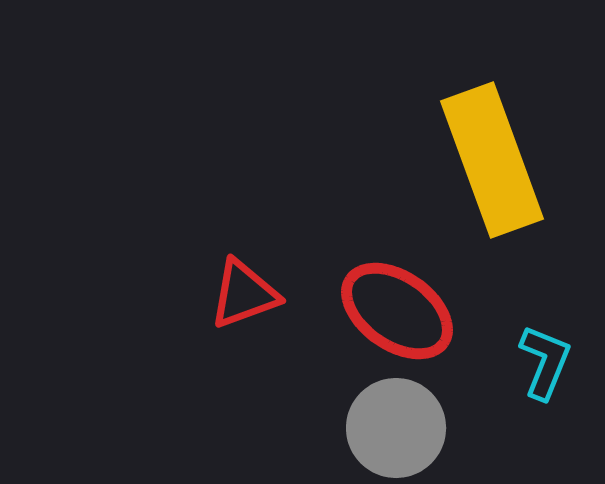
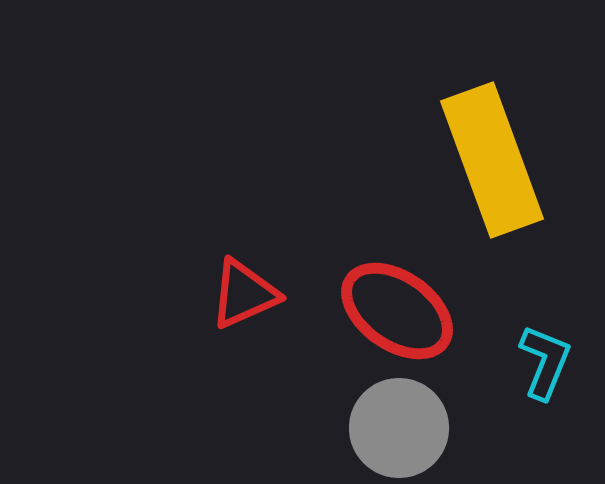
red triangle: rotated 4 degrees counterclockwise
gray circle: moved 3 px right
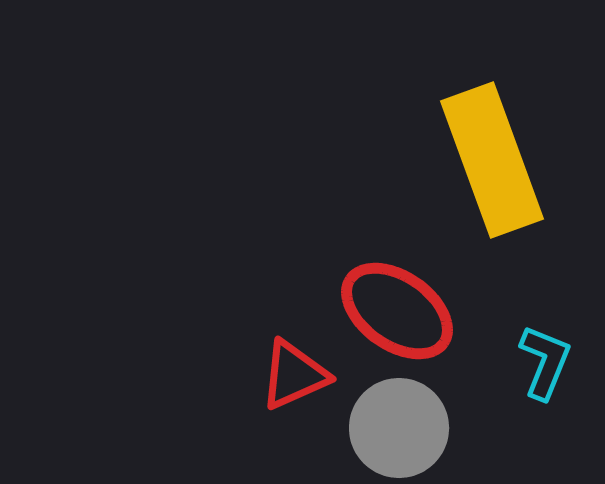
red triangle: moved 50 px right, 81 px down
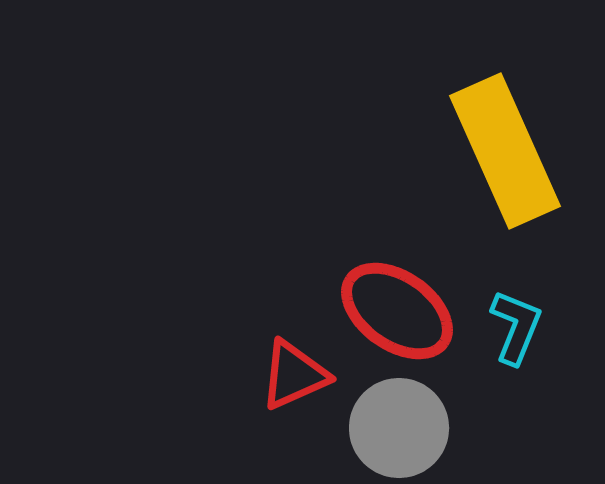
yellow rectangle: moved 13 px right, 9 px up; rotated 4 degrees counterclockwise
cyan L-shape: moved 29 px left, 35 px up
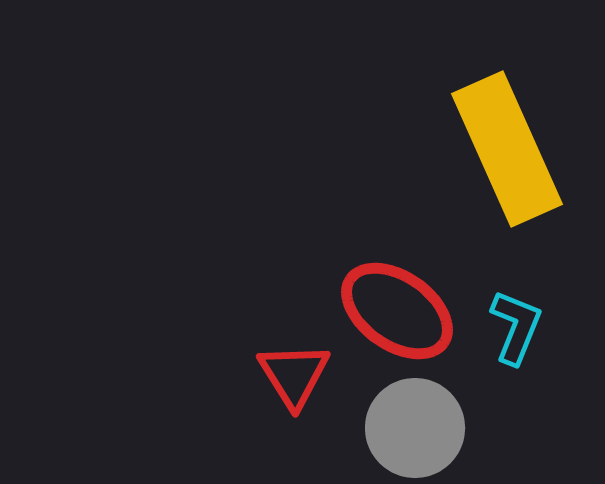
yellow rectangle: moved 2 px right, 2 px up
red triangle: rotated 38 degrees counterclockwise
gray circle: moved 16 px right
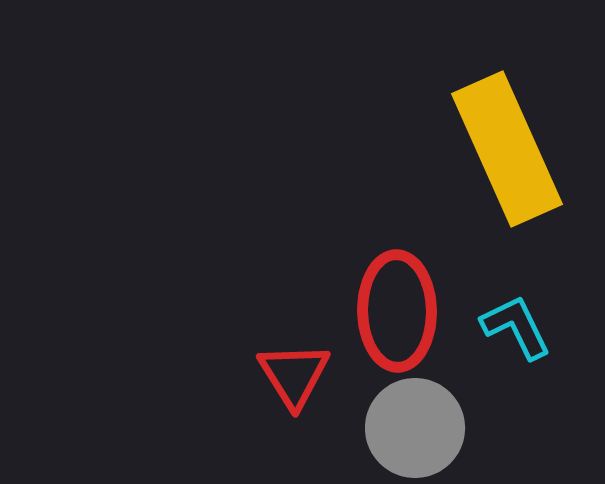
red ellipse: rotated 54 degrees clockwise
cyan L-shape: rotated 48 degrees counterclockwise
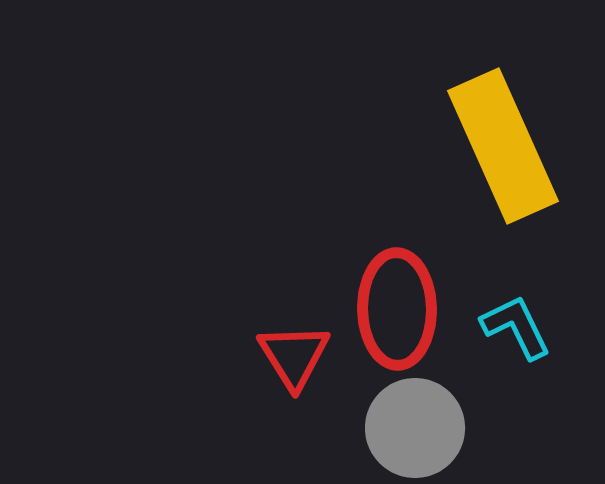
yellow rectangle: moved 4 px left, 3 px up
red ellipse: moved 2 px up
red triangle: moved 19 px up
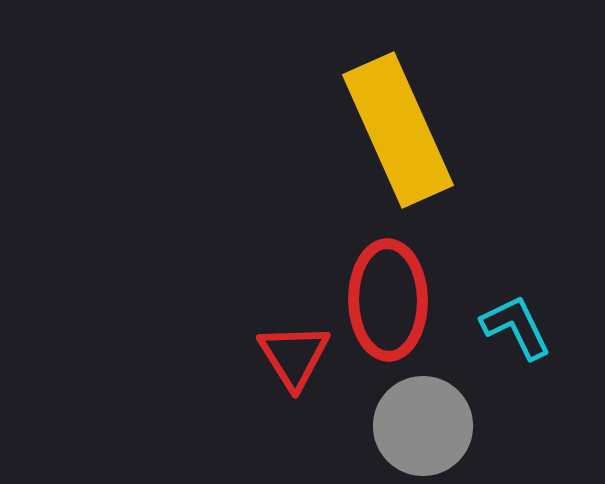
yellow rectangle: moved 105 px left, 16 px up
red ellipse: moved 9 px left, 9 px up
gray circle: moved 8 px right, 2 px up
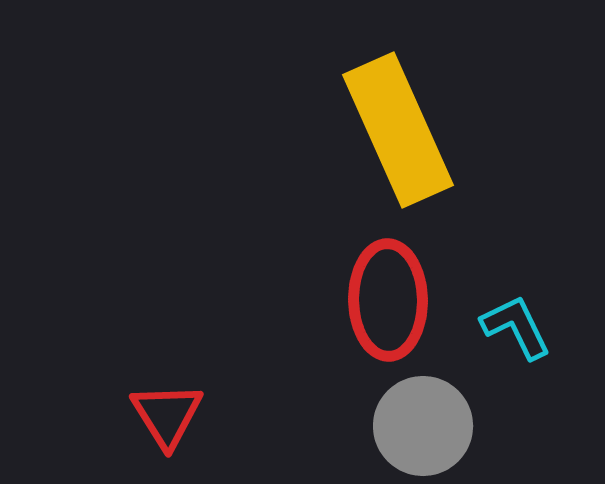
red triangle: moved 127 px left, 59 px down
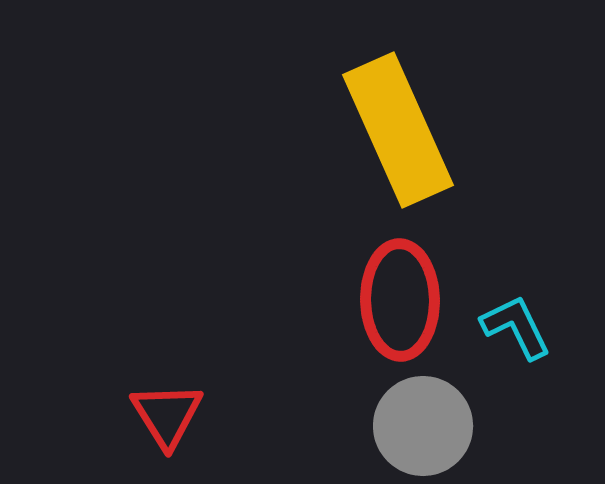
red ellipse: moved 12 px right
